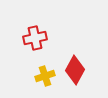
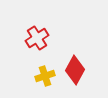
red cross: moved 2 px right; rotated 20 degrees counterclockwise
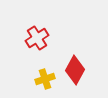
yellow cross: moved 3 px down
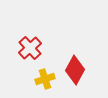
red cross: moved 7 px left, 10 px down; rotated 10 degrees counterclockwise
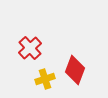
red diamond: rotated 8 degrees counterclockwise
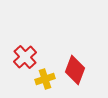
red cross: moved 5 px left, 9 px down
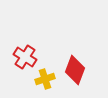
red cross: rotated 15 degrees counterclockwise
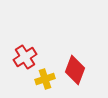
red cross: rotated 25 degrees clockwise
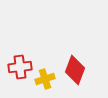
red cross: moved 5 px left, 10 px down; rotated 25 degrees clockwise
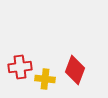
yellow cross: rotated 24 degrees clockwise
